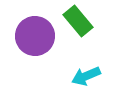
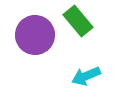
purple circle: moved 1 px up
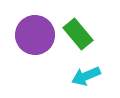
green rectangle: moved 13 px down
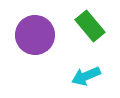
green rectangle: moved 12 px right, 8 px up
